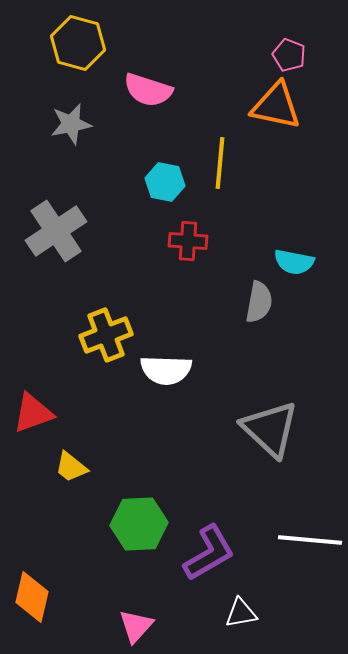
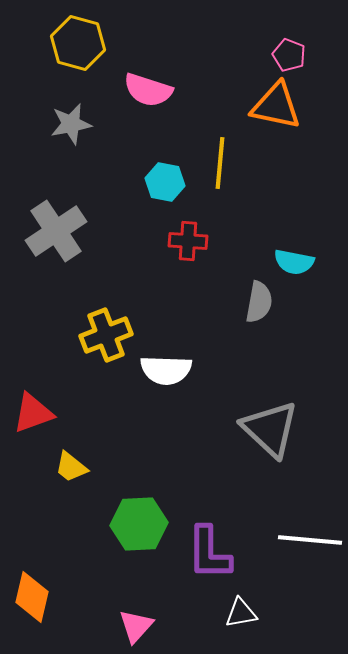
purple L-shape: rotated 120 degrees clockwise
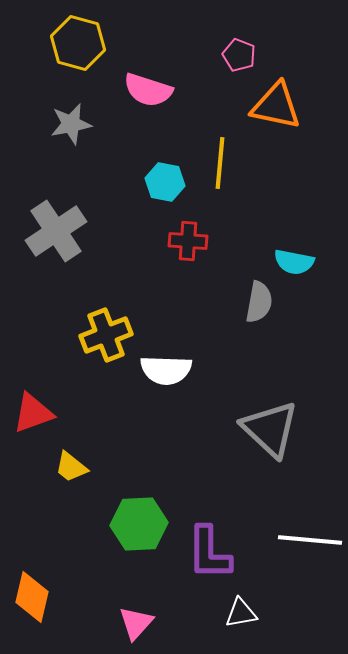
pink pentagon: moved 50 px left
pink triangle: moved 3 px up
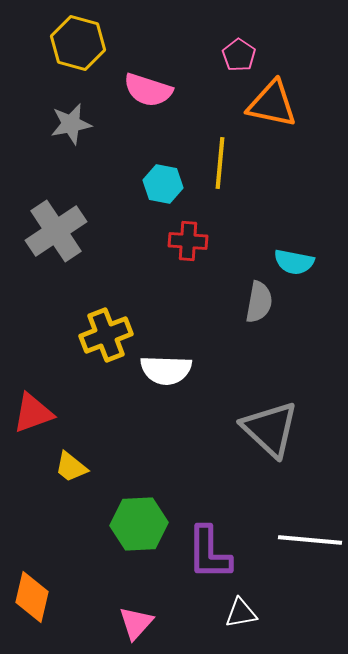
pink pentagon: rotated 12 degrees clockwise
orange triangle: moved 4 px left, 2 px up
cyan hexagon: moved 2 px left, 2 px down
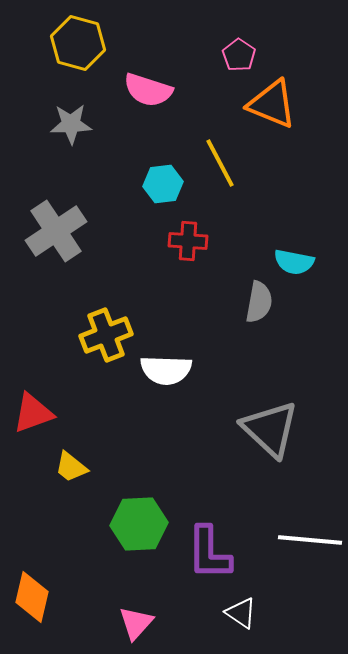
orange triangle: rotated 10 degrees clockwise
gray star: rotated 9 degrees clockwise
yellow line: rotated 33 degrees counterclockwise
cyan hexagon: rotated 18 degrees counterclockwise
white triangle: rotated 44 degrees clockwise
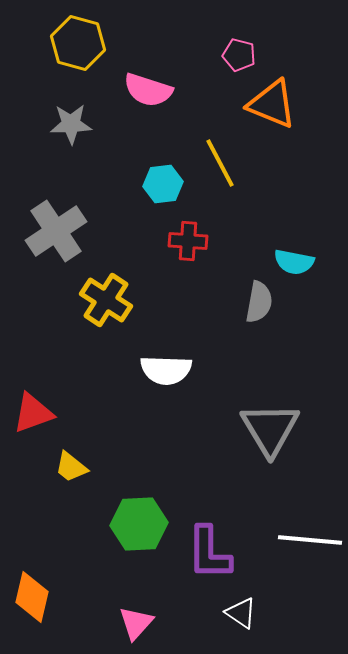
pink pentagon: rotated 20 degrees counterclockwise
yellow cross: moved 35 px up; rotated 36 degrees counterclockwise
gray triangle: rotated 16 degrees clockwise
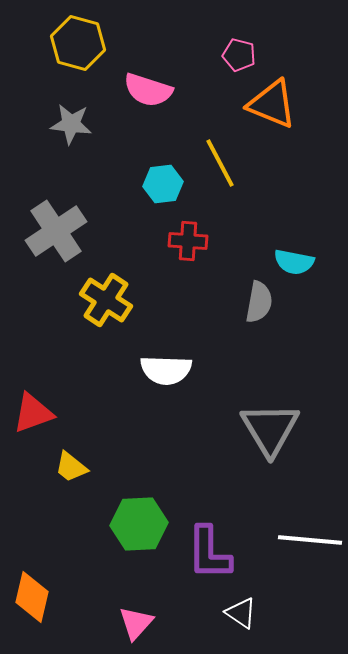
gray star: rotated 9 degrees clockwise
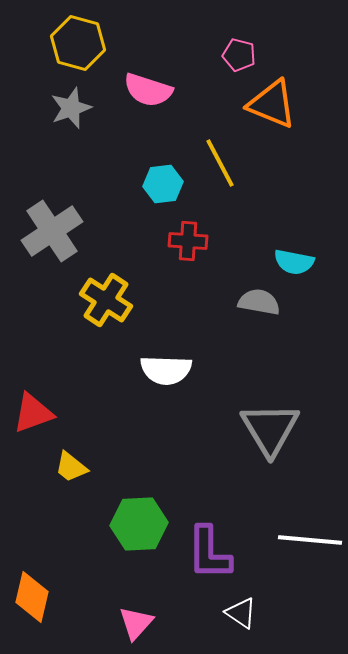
gray star: moved 16 px up; rotated 27 degrees counterclockwise
gray cross: moved 4 px left
gray semicircle: rotated 90 degrees counterclockwise
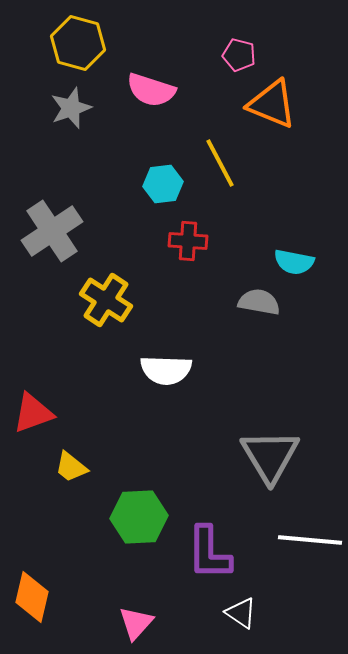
pink semicircle: moved 3 px right
gray triangle: moved 27 px down
green hexagon: moved 7 px up
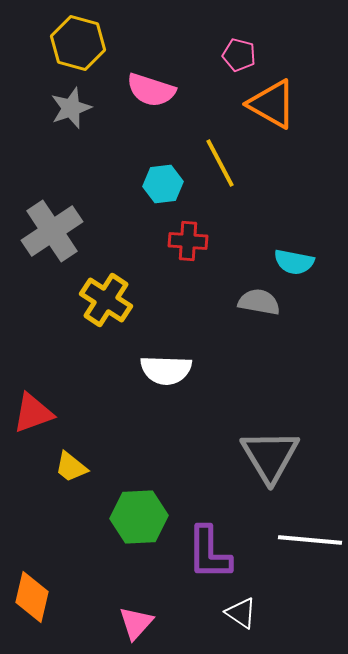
orange triangle: rotated 8 degrees clockwise
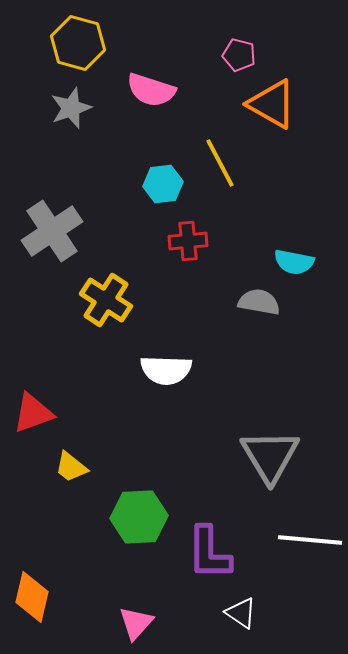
red cross: rotated 9 degrees counterclockwise
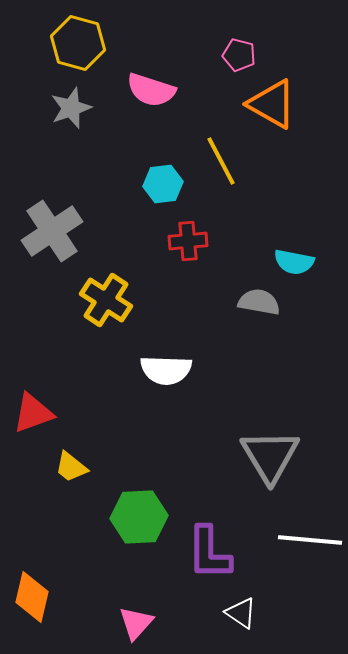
yellow line: moved 1 px right, 2 px up
